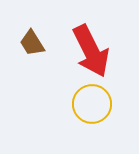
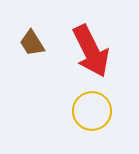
yellow circle: moved 7 px down
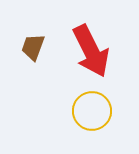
brown trapezoid: moved 1 px right, 4 px down; rotated 52 degrees clockwise
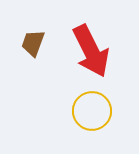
brown trapezoid: moved 4 px up
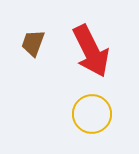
yellow circle: moved 3 px down
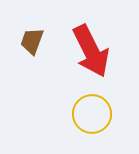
brown trapezoid: moved 1 px left, 2 px up
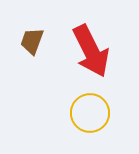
yellow circle: moved 2 px left, 1 px up
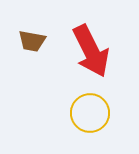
brown trapezoid: rotated 100 degrees counterclockwise
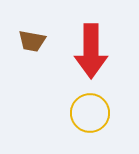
red arrow: rotated 26 degrees clockwise
